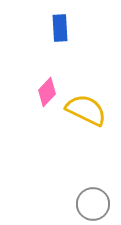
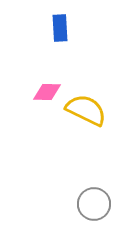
pink diamond: rotated 48 degrees clockwise
gray circle: moved 1 px right
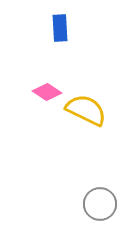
pink diamond: rotated 32 degrees clockwise
gray circle: moved 6 px right
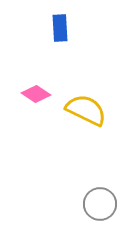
pink diamond: moved 11 px left, 2 px down
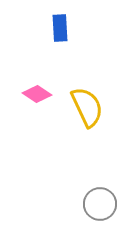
pink diamond: moved 1 px right
yellow semicircle: moved 1 px right, 3 px up; rotated 39 degrees clockwise
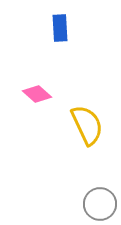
pink diamond: rotated 8 degrees clockwise
yellow semicircle: moved 18 px down
